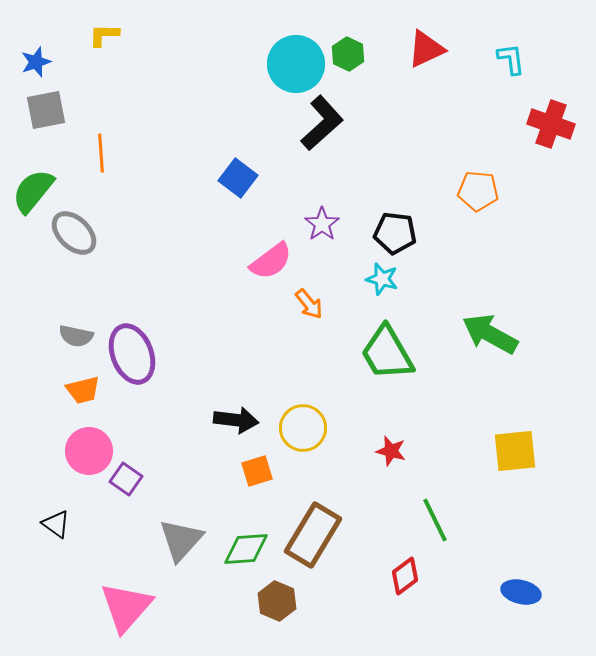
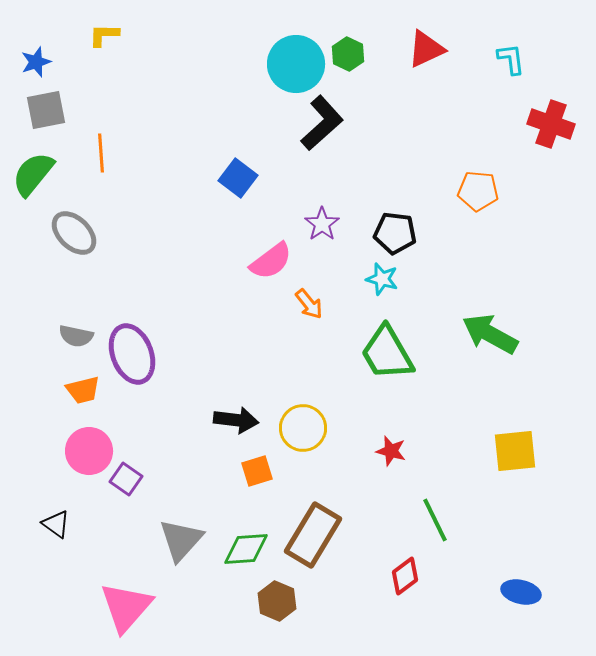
green semicircle: moved 17 px up
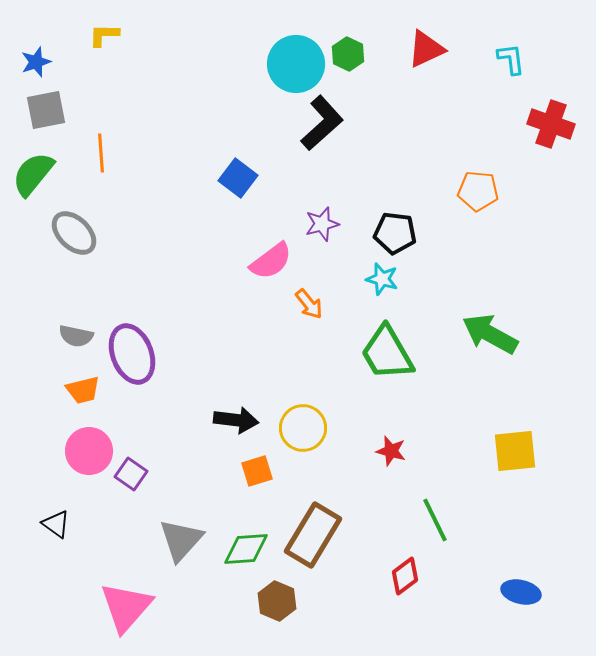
purple star: rotated 20 degrees clockwise
purple square: moved 5 px right, 5 px up
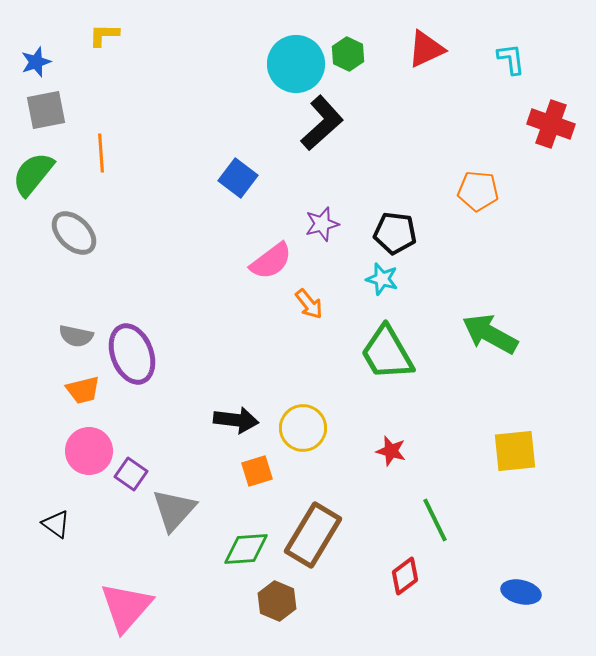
gray triangle: moved 7 px left, 30 px up
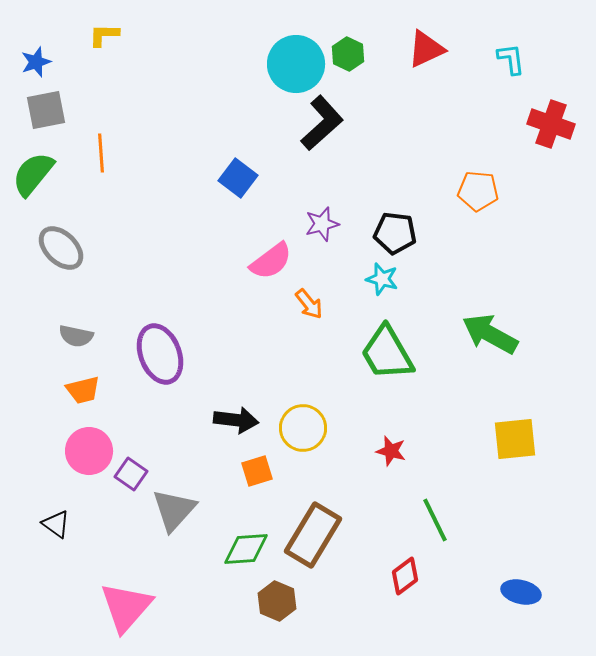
gray ellipse: moved 13 px left, 15 px down
purple ellipse: moved 28 px right
yellow square: moved 12 px up
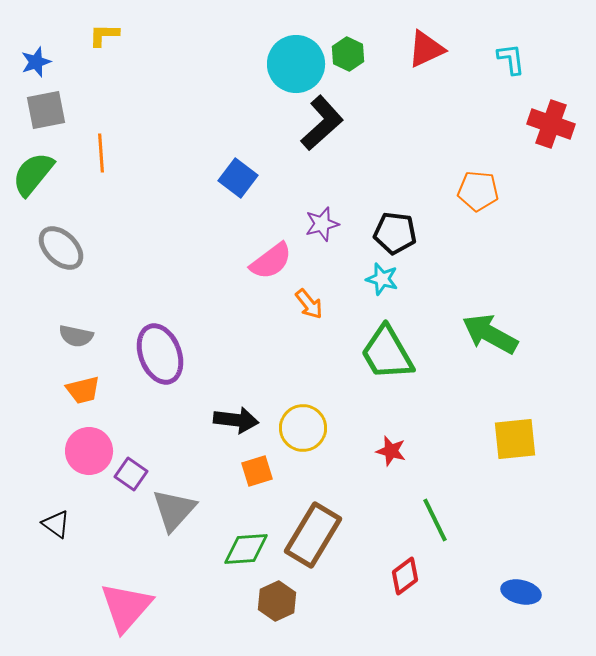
brown hexagon: rotated 12 degrees clockwise
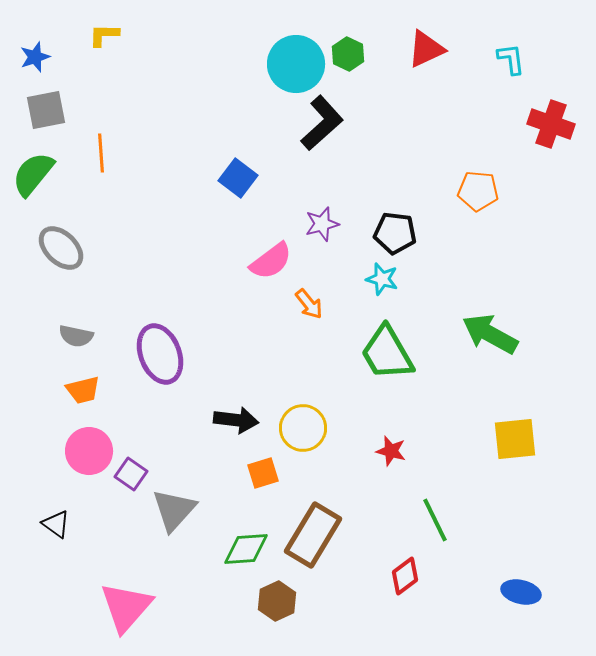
blue star: moved 1 px left, 5 px up
orange square: moved 6 px right, 2 px down
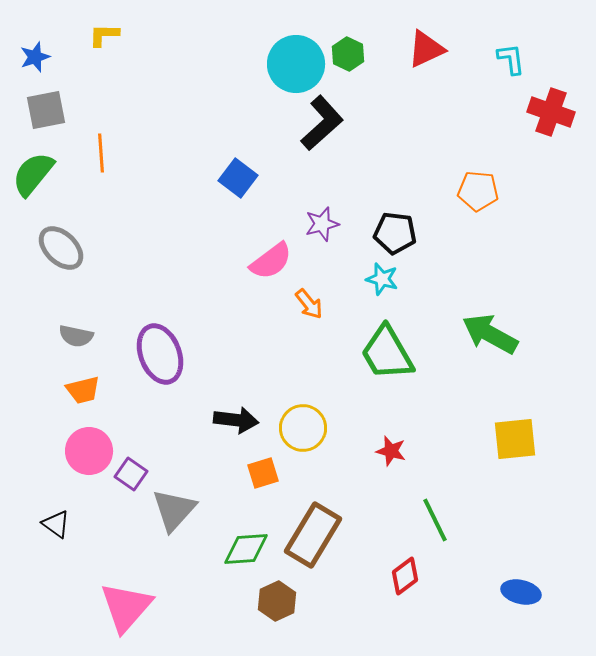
red cross: moved 12 px up
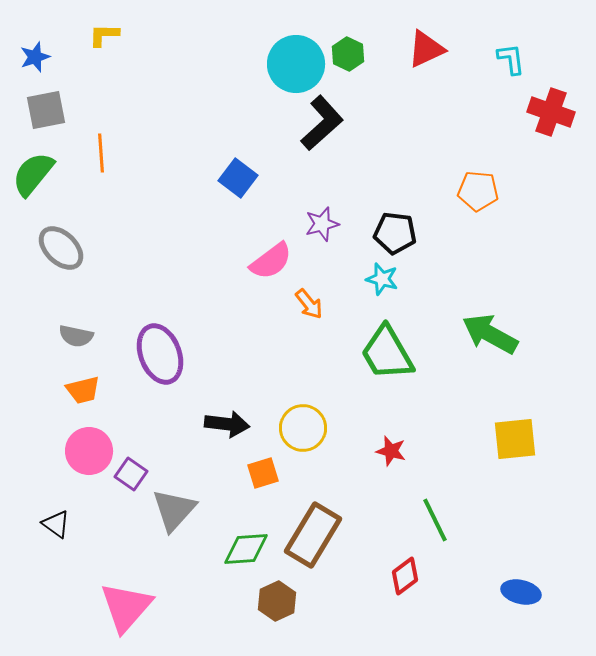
black arrow: moved 9 px left, 4 px down
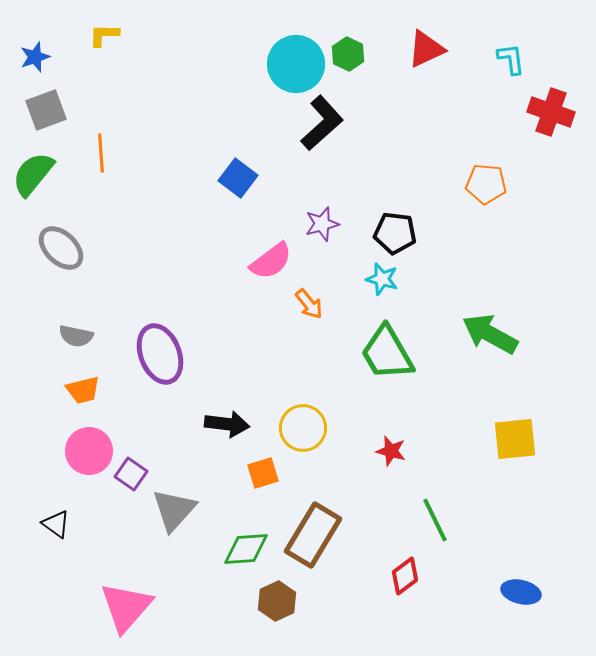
gray square: rotated 9 degrees counterclockwise
orange pentagon: moved 8 px right, 7 px up
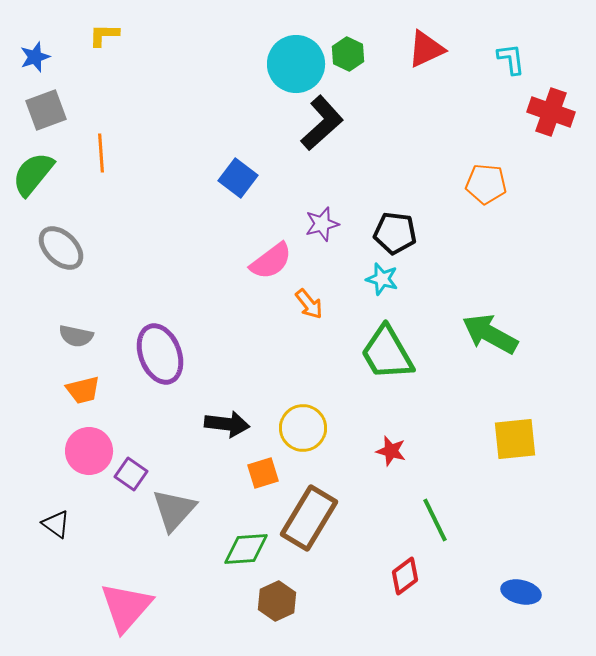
brown rectangle: moved 4 px left, 17 px up
